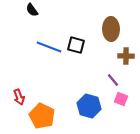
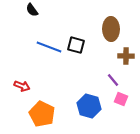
red arrow: moved 3 px right, 11 px up; rotated 49 degrees counterclockwise
orange pentagon: moved 2 px up
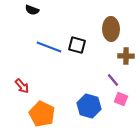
black semicircle: rotated 32 degrees counterclockwise
black square: moved 1 px right
red arrow: rotated 28 degrees clockwise
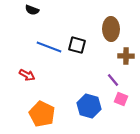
red arrow: moved 5 px right, 11 px up; rotated 21 degrees counterclockwise
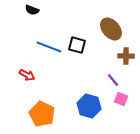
brown ellipse: rotated 40 degrees counterclockwise
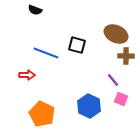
black semicircle: moved 3 px right
brown ellipse: moved 5 px right, 5 px down; rotated 25 degrees counterclockwise
blue line: moved 3 px left, 6 px down
red arrow: rotated 28 degrees counterclockwise
blue hexagon: rotated 10 degrees clockwise
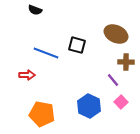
brown cross: moved 6 px down
pink square: moved 3 px down; rotated 24 degrees clockwise
orange pentagon: rotated 15 degrees counterclockwise
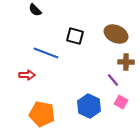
black semicircle: rotated 24 degrees clockwise
black square: moved 2 px left, 9 px up
pink square: rotated 16 degrees counterclockwise
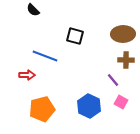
black semicircle: moved 2 px left
brown ellipse: moved 7 px right; rotated 25 degrees counterclockwise
blue line: moved 1 px left, 3 px down
brown cross: moved 2 px up
orange pentagon: moved 5 px up; rotated 25 degrees counterclockwise
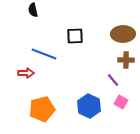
black semicircle: rotated 32 degrees clockwise
black square: rotated 18 degrees counterclockwise
blue line: moved 1 px left, 2 px up
red arrow: moved 1 px left, 2 px up
